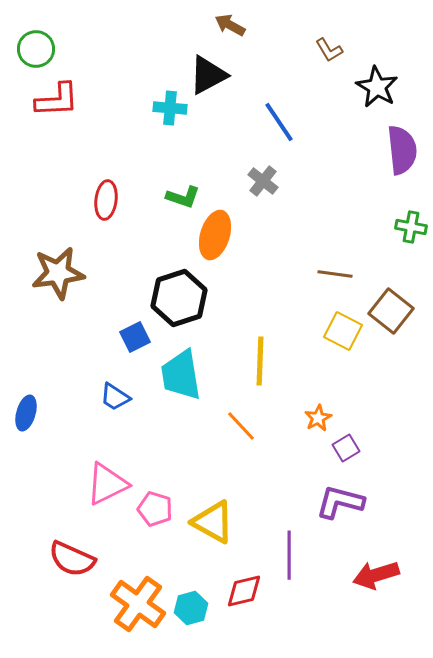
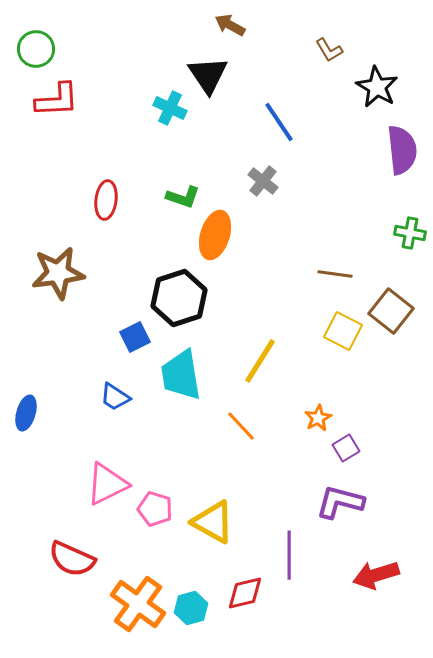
black triangle: rotated 36 degrees counterclockwise
cyan cross: rotated 20 degrees clockwise
green cross: moved 1 px left, 6 px down
yellow line: rotated 30 degrees clockwise
red diamond: moved 1 px right, 2 px down
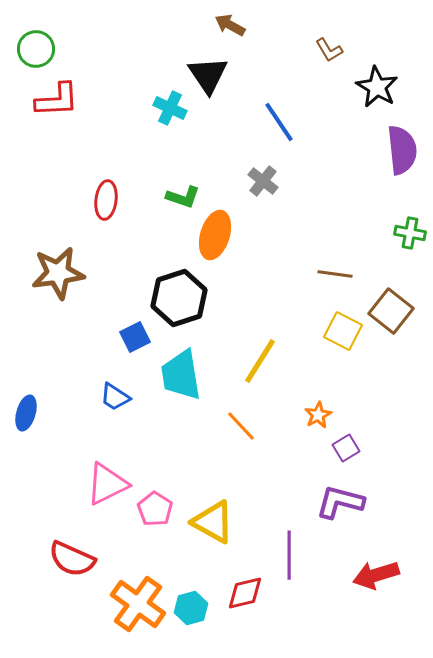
orange star: moved 3 px up
pink pentagon: rotated 16 degrees clockwise
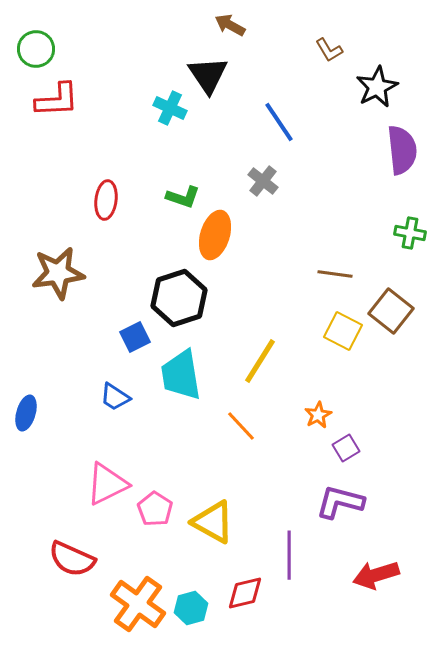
black star: rotated 15 degrees clockwise
